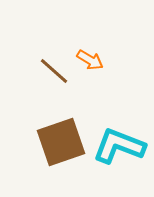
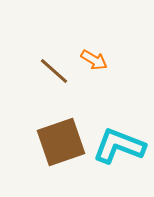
orange arrow: moved 4 px right
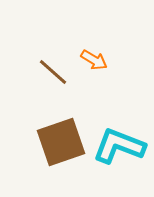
brown line: moved 1 px left, 1 px down
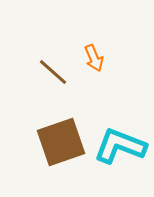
orange arrow: moved 2 px up; rotated 36 degrees clockwise
cyan L-shape: moved 1 px right
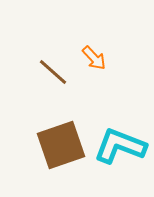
orange arrow: rotated 20 degrees counterclockwise
brown square: moved 3 px down
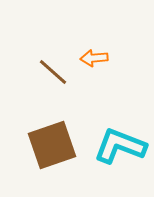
orange arrow: rotated 128 degrees clockwise
brown square: moved 9 px left
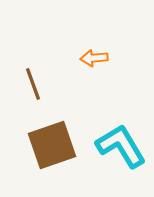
brown line: moved 20 px left, 12 px down; rotated 28 degrees clockwise
cyan L-shape: moved 1 px right; rotated 38 degrees clockwise
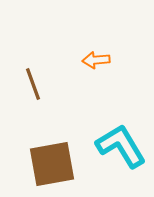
orange arrow: moved 2 px right, 2 px down
brown square: moved 19 px down; rotated 9 degrees clockwise
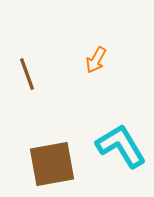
orange arrow: rotated 56 degrees counterclockwise
brown line: moved 6 px left, 10 px up
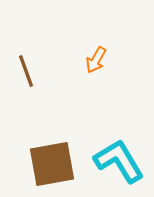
brown line: moved 1 px left, 3 px up
cyan L-shape: moved 2 px left, 15 px down
